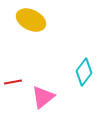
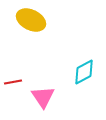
cyan diamond: rotated 24 degrees clockwise
pink triangle: rotated 25 degrees counterclockwise
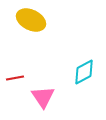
red line: moved 2 px right, 4 px up
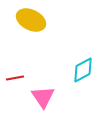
cyan diamond: moved 1 px left, 2 px up
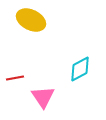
cyan diamond: moved 3 px left, 1 px up
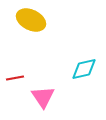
cyan diamond: moved 4 px right; rotated 16 degrees clockwise
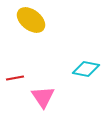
yellow ellipse: rotated 12 degrees clockwise
cyan diamond: moved 2 px right; rotated 24 degrees clockwise
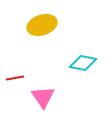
yellow ellipse: moved 11 px right, 5 px down; rotated 56 degrees counterclockwise
cyan diamond: moved 3 px left, 6 px up
